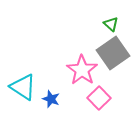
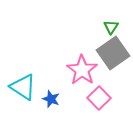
green triangle: moved 3 px down; rotated 21 degrees clockwise
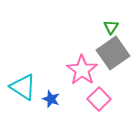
pink square: moved 1 px down
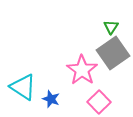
pink square: moved 3 px down
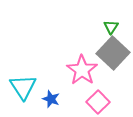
gray square: rotated 12 degrees counterclockwise
cyan triangle: rotated 24 degrees clockwise
pink square: moved 1 px left
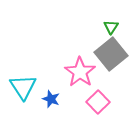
gray square: moved 2 px left, 1 px down; rotated 8 degrees clockwise
pink star: moved 2 px left, 2 px down
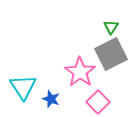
gray square: rotated 12 degrees clockwise
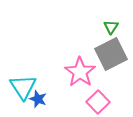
blue star: moved 13 px left
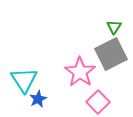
green triangle: moved 3 px right
cyan triangle: moved 1 px right, 7 px up
blue star: rotated 24 degrees clockwise
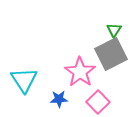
green triangle: moved 3 px down
blue star: moved 21 px right; rotated 24 degrees clockwise
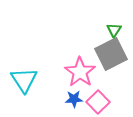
blue star: moved 15 px right
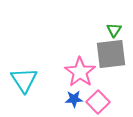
gray square: rotated 20 degrees clockwise
